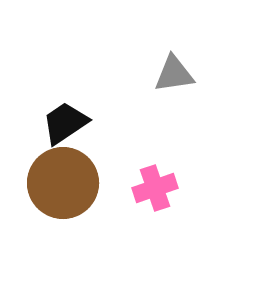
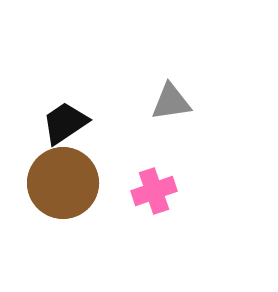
gray triangle: moved 3 px left, 28 px down
pink cross: moved 1 px left, 3 px down
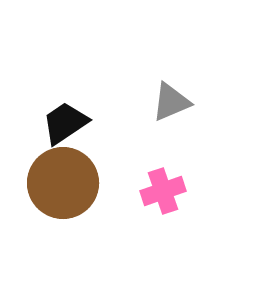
gray triangle: rotated 15 degrees counterclockwise
pink cross: moved 9 px right
